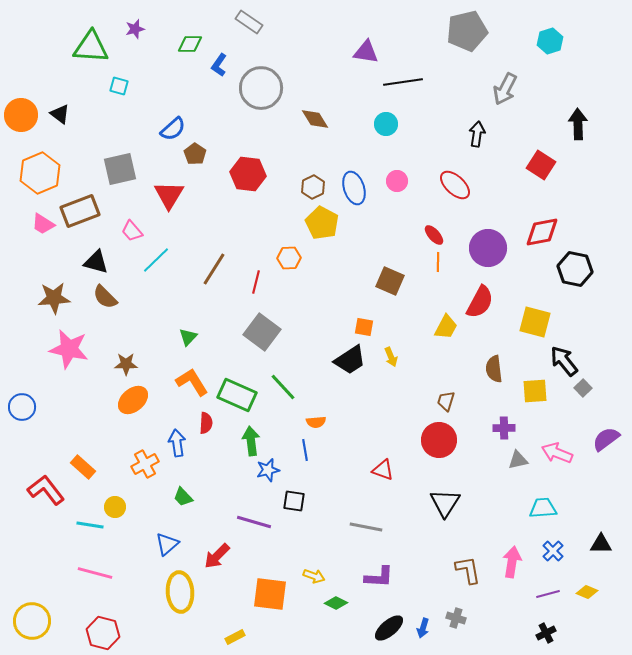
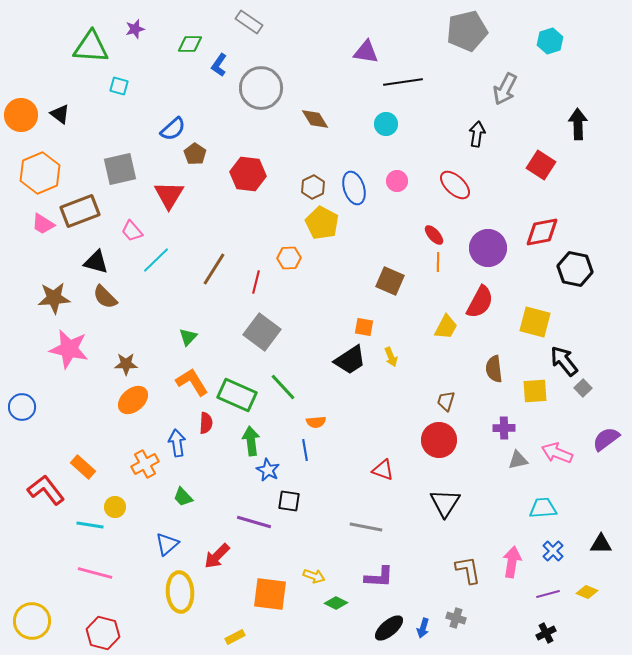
blue star at (268, 470): rotated 30 degrees counterclockwise
black square at (294, 501): moved 5 px left
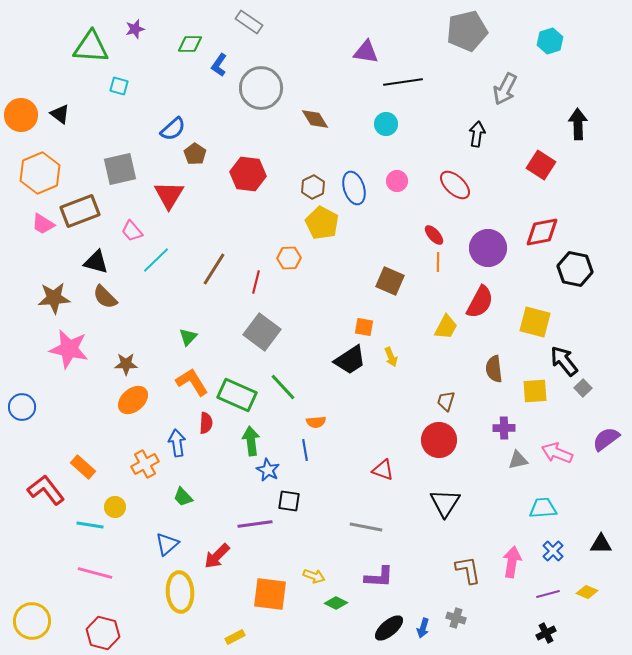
purple line at (254, 522): moved 1 px right, 2 px down; rotated 24 degrees counterclockwise
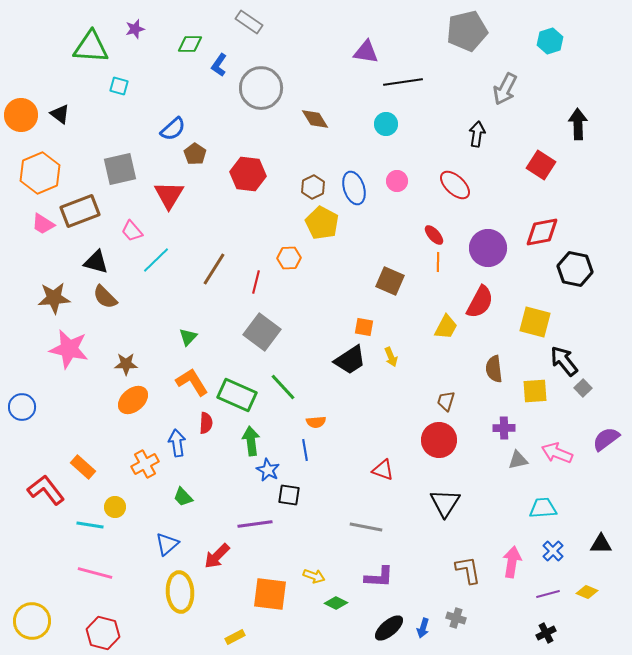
black square at (289, 501): moved 6 px up
